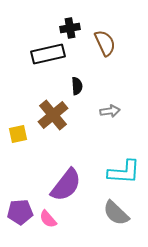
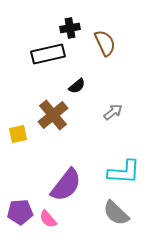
black semicircle: rotated 54 degrees clockwise
gray arrow: moved 3 px right, 1 px down; rotated 30 degrees counterclockwise
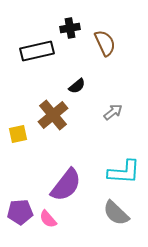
black rectangle: moved 11 px left, 3 px up
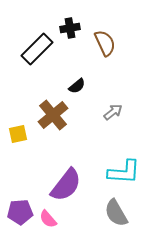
black rectangle: moved 2 px up; rotated 32 degrees counterclockwise
gray semicircle: rotated 16 degrees clockwise
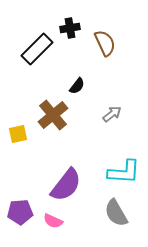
black semicircle: rotated 12 degrees counterclockwise
gray arrow: moved 1 px left, 2 px down
pink semicircle: moved 5 px right, 2 px down; rotated 24 degrees counterclockwise
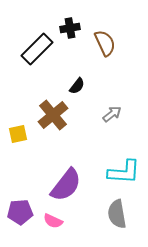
gray semicircle: moved 1 px right, 1 px down; rotated 20 degrees clockwise
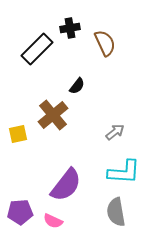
gray arrow: moved 3 px right, 18 px down
gray semicircle: moved 1 px left, 2 px up
